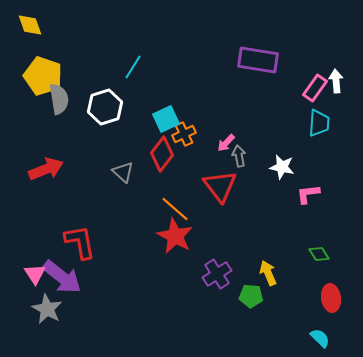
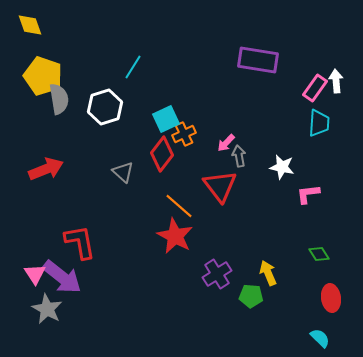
orange line: moved 4 px right, 3 px up
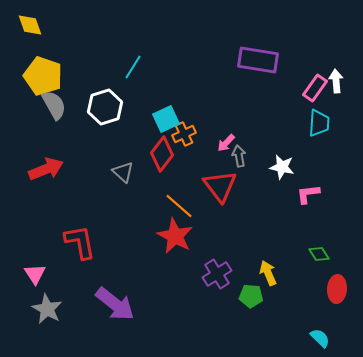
gray semicircle: moved 5 px left, 6 px down; rotated 20 degrees counterclockwise
purple arrow: moved 53 px right, 27 px down
red ellipse: moved 6 px right, 9 px up; rotated 12 degrees clockwise
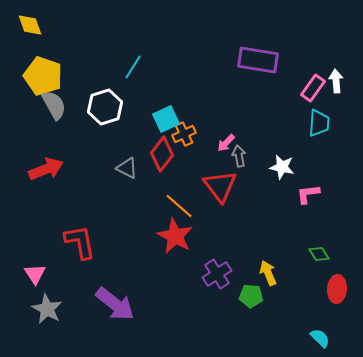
pink rectangle: moved 2 px left
gray triangle: moved 4 px right, 4 px up; rotated 15 degrees counterclockwise
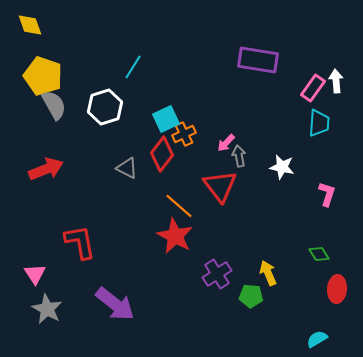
pink L-shape: moved 19 px right; rotated 115 degrees clockwise
cyan semicircle: moved 3 px left, 1 px down; rotated 75 degrees counterclockwise
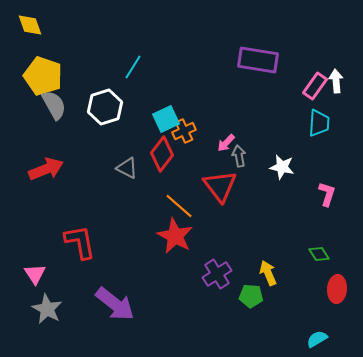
pink rectangle: moved 2 px right, 2 px up
orange cross: moved 3 px up
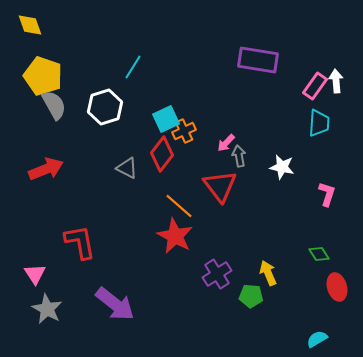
red ellipse: moved 2 px up; rotated 20 degrees counterclockwise
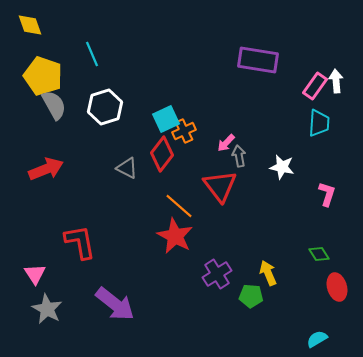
cyan line: moved 41 px left, 13 px up; rotated 55 degrees counterclockwise
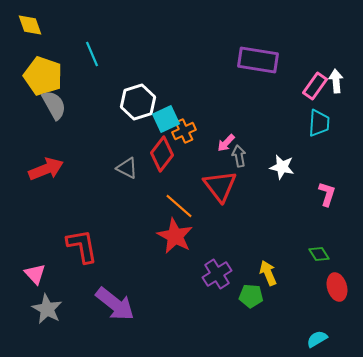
white hexagon: moved 33 px right, 5 px up
red L-shape: moved 2 px right, 4 px down
pink triangle: rotated 10 degrees counterclockwise
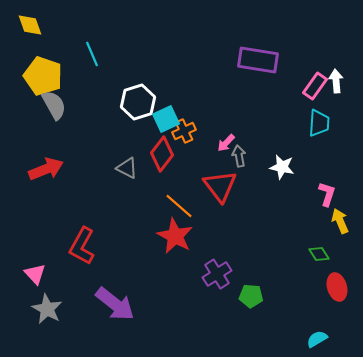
red L-shape: rotated 141 degrees counterclockwise
yellow arrow: moved 72 px right, 52 px up
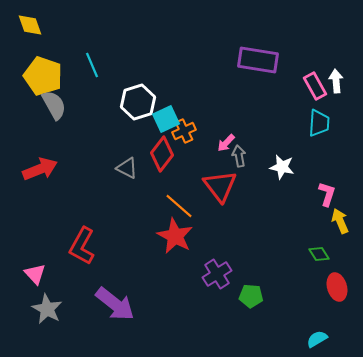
cyan line: moved 11 px down
pink rectangle: rotated 64 degrees counterclockwise
red arrow: moved 6 px left
